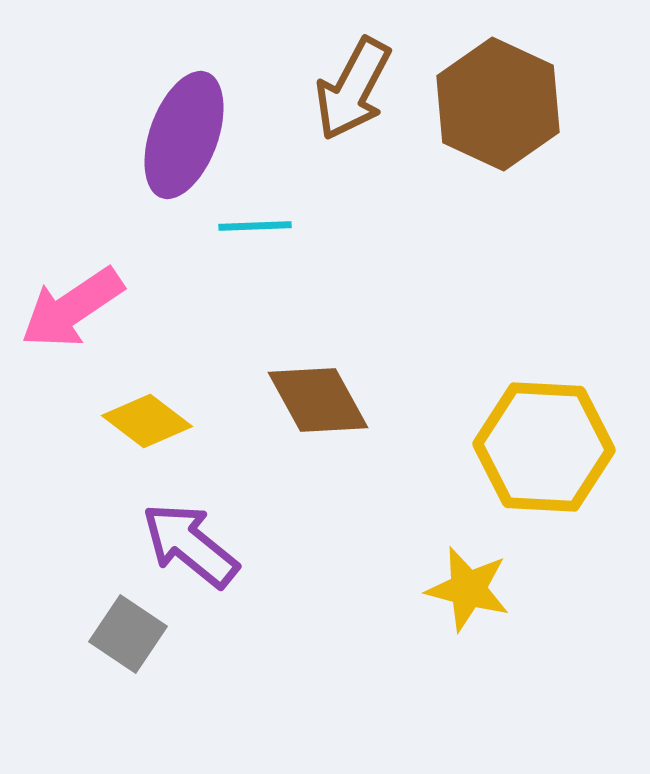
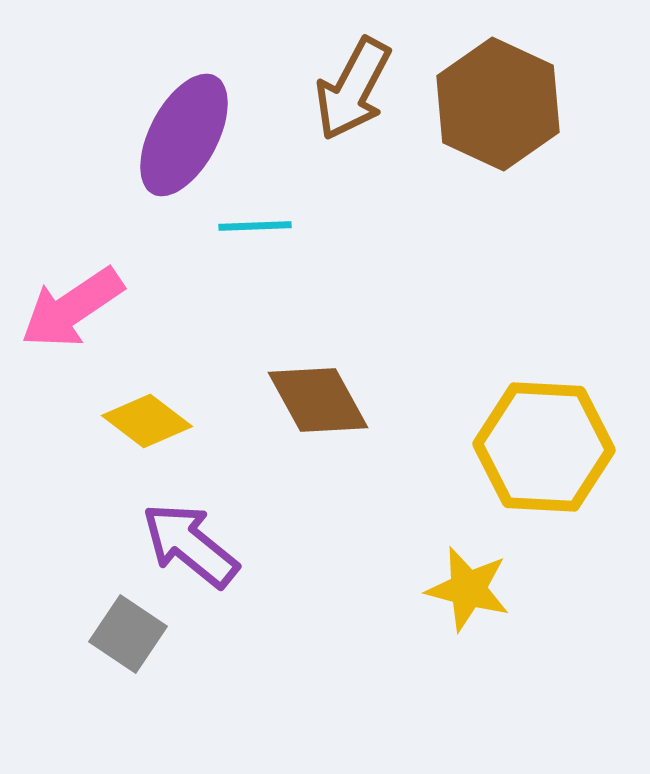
purple ellipse: rotated 8 degrees clockwise
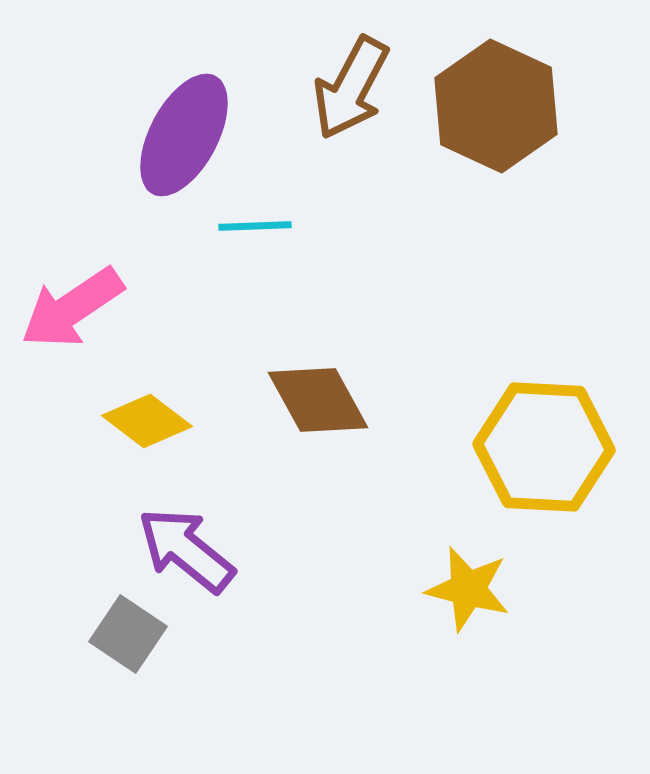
brown arrow: moved 2 px left, 1 px up
brown hexagon: moved 2 px left, 2 px down
purple arrow: moved 4 px left, 5 px down
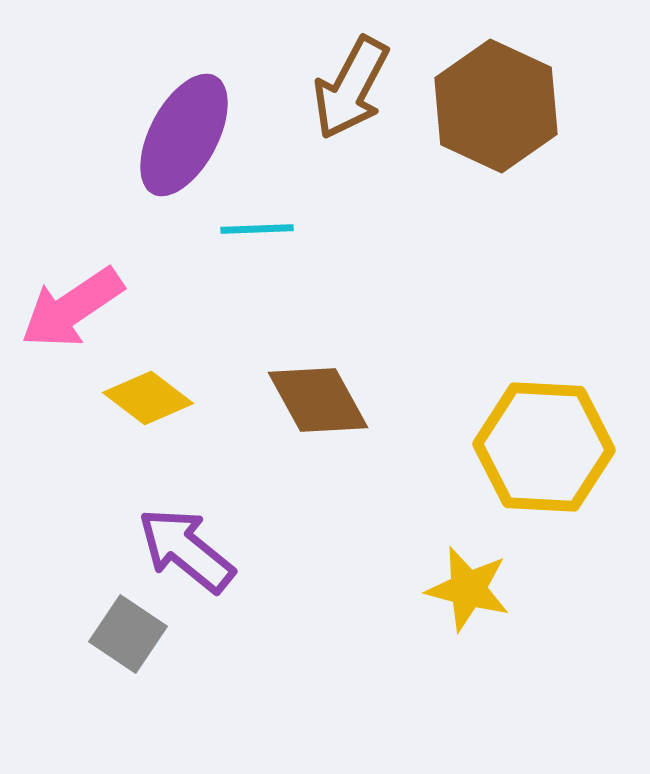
cyan line: moved 2 px right, 3 px down
yellow diamond: moved 1 px right, 23 px up
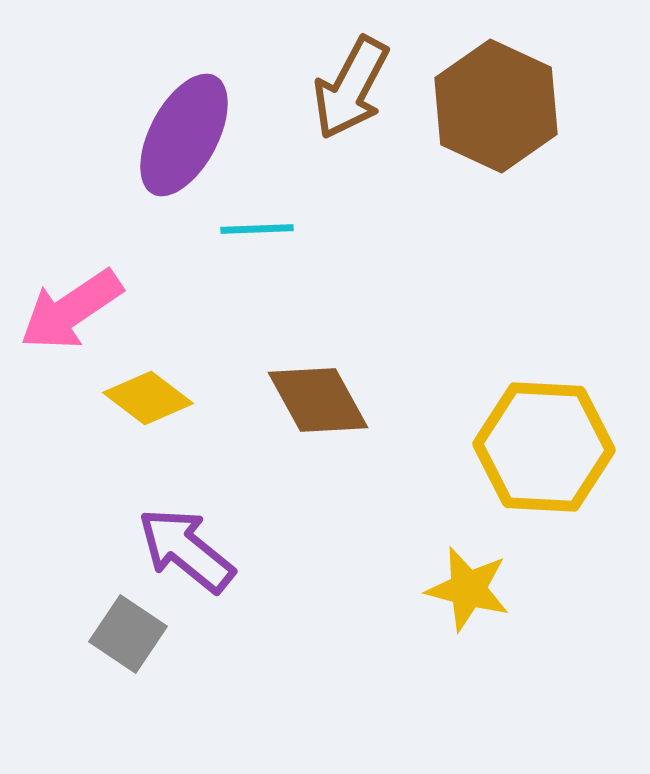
pink arrow: moved 1 px left, 2 px down
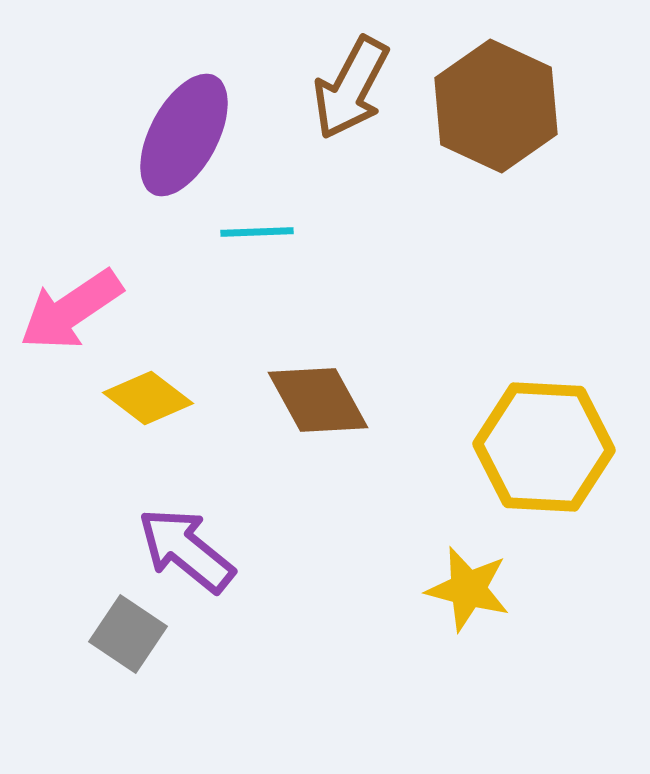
cyan line: moved 3 px down
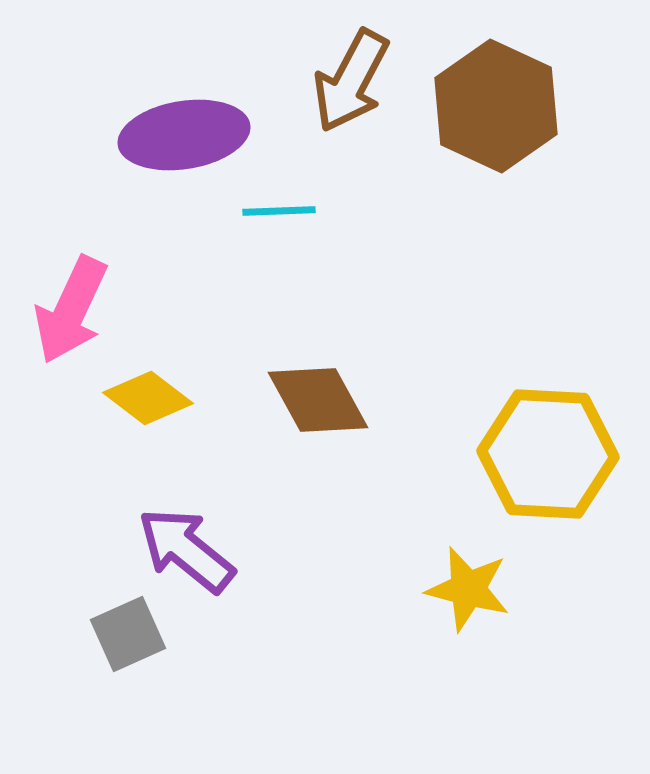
brown arrow: moved 7 px up
purple ellipse: rotated 53 degrees clockwise
cyan line: moved 22 px right, 21 px up
pink arrow: rotated 31 degrees counterclockwise
yellow hexagon: moved 4 px right, 7 px down
gray square: rotated 32 degrees clockwise
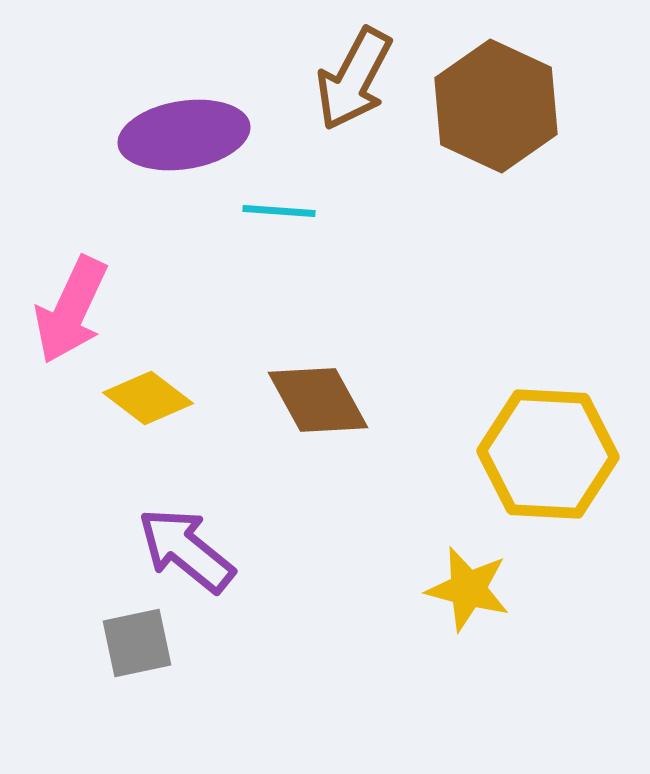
brown arrow: moved 3 px right, 2 px up
cyan line: rotated 6 degrees clockwise
gray square: moved 9 px right, 9 px down; rotated 12 degrees clockwise
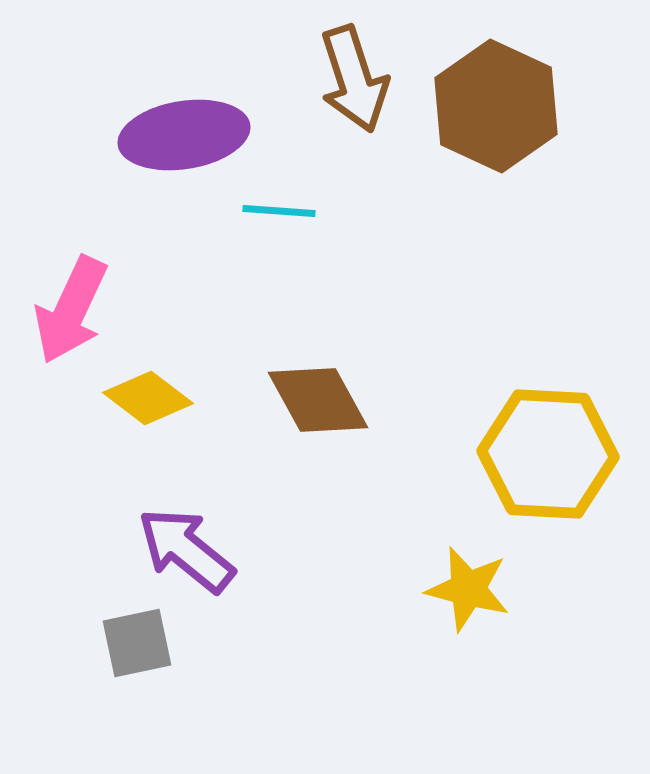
brown arrow: rotated 46 degrees counterclockwise
